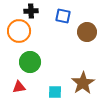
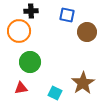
blue square: moved 4 px right, 1 px up
red triangle: moved 2 px right, 1 px down
cyan square: moved 1 px down; rotated 24 degrees clockwise
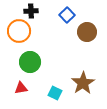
blue square: rotated 35 degrees clockwise
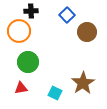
green circle: moved 2 px left
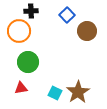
brown circle: moved 1 px up
brown star: moved 5 px left, 9 px down
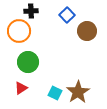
red triangle: rotated 24 degrees counterclockwise
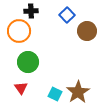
red triangle: rotated 32 degrees counterclockwise
cyan square: moved 1 px down
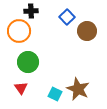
blue square: moved 2 px down
brown star: moved 3 px up; rotated 15 degrees counterclockwise
